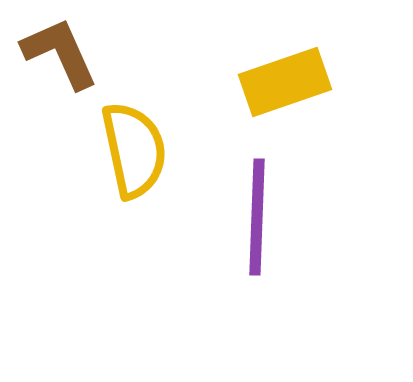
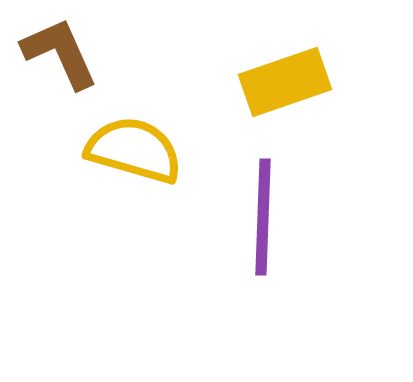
yellow semicircle: rotated 62 degrees counterclockwise
purple line: moved 6 px right
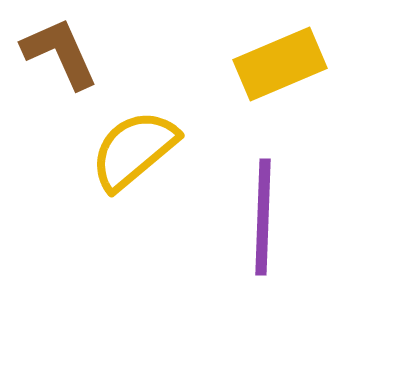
yellow rectangle: moved 5 px left, 18 px up; rotated 4 degrees counterclockwise
yellow semicircle: rotated 56 degrees counterclockwise
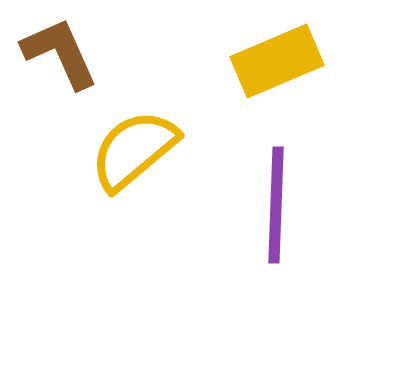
yellow rectangle: moved 3 px left, 3 px up
purple line: moved 13 px right, 12 px up
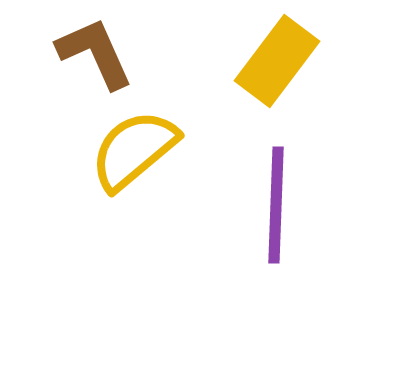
brown L-shape: moved 35 px right
yellow rectangle: rotated 30 degrees counterclockwise
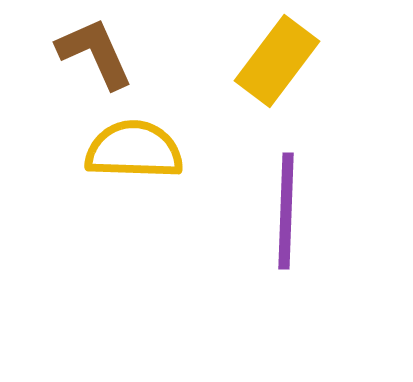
yellow semicircle: rotated 42 degrees clockwise
purple line: moved 10 px right, 6 px down
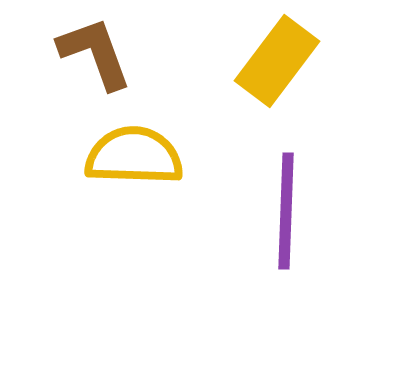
brown L-shape: rotated 4 degrees clockwise
yellow semicircle: moved 6 px down
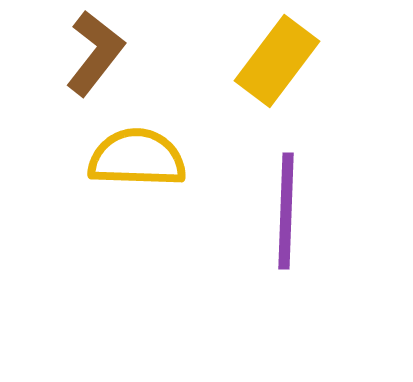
brown L-shape: rotated 58 degrees clockwise
yellow semicircle: moved 3 px right, 2 px down
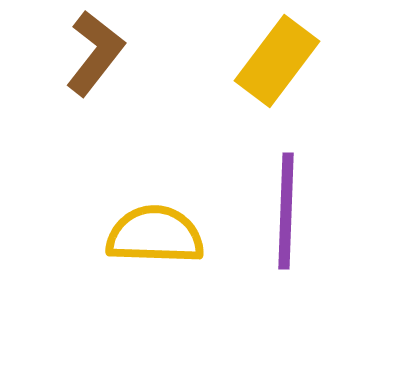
yellow semicircle: moved 18 px right, 77 px down
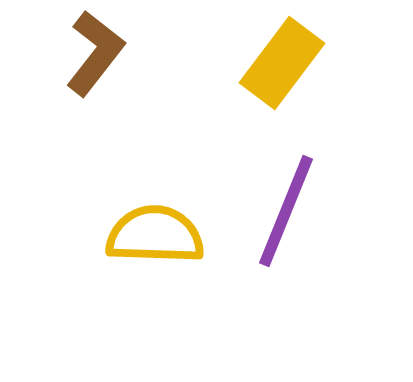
yellow rectangle: moved 5 px right, 2 px down
purple line: rotated 20 degrees clockwise
